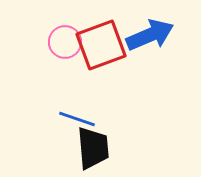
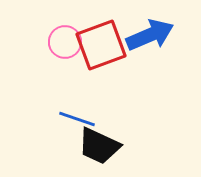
black trapezoid: moved 6 px right, 2 px up; rotated 120 degrees clockwise
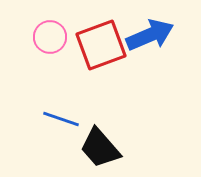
pink circle: moved 15 px left, 5 px up
blue line: moved 16 px left
black trapezoid: moved 1 px right, 2 px down; rotated 24 degrees clockwise
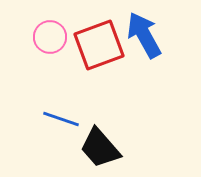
blue arrow: moved 6 px left; rotated 96 degrees counterclockwise
red square: moved 2 px left
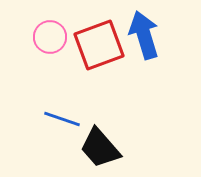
blue arrow: rotated 12 degrees clockwise
blue line: moved 1 px right
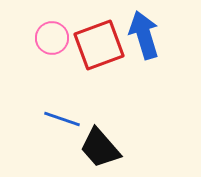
pink circle: moved 2 px right, 1 px down
